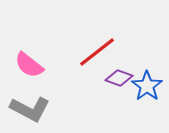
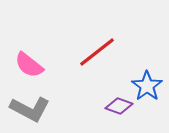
purple diamond: moved 28 px down
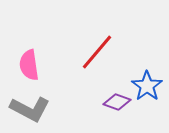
red line: rotated 12 degrees counterclockwise
pink semicircle: rotated 44 degrees clockwise
purple diamond: moved 2 px left, 4 px up
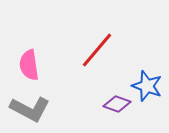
red line: moved 2 px up
blue star: rotated 16 degrees counterclockwise
purple diamond: moved 2 px down
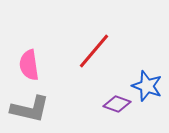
red line: moved 3 px left, 1 px down
gray L-shape: rotated 15 degrees counterclockwise
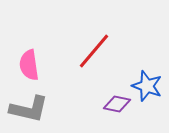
purple diamond: rotated 8 degrees counterclockwise
gray L-shape: moved 1 px left
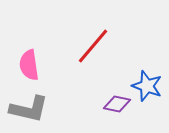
red line: moved 1 px left, 5 px up
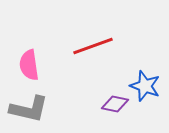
red line: rotated 30 degrees clockwise
blue star: moved 2 px left
purple diamond: moved 2 px left
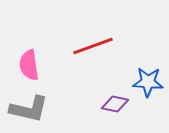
blue star: moved 3 px right, 4 px up; rotated 16 degrees counterclockwise
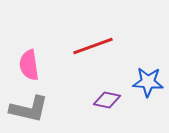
purple diamond: moved 8 px left, 4 px up
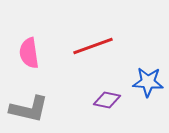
pink semicircle: moved 12 px up
